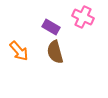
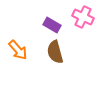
purple rectangle: moved 1 px right, 2 px up
orange arrow: moved 1 px left, 1 px up
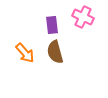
purple rectangle: rotated 54 degrees clockwise
orange arrow: moved 7 px right, 3 px down
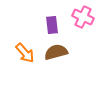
brown semicircle: moved 1 px right; rotated 90 degrees clockwise
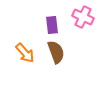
brown semicircle: rotated 85 degrees clockwise
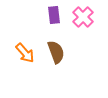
pink cross: rotated 20 degrees clockwise
purple rectangle: moved 2 px right, 10 px up
